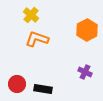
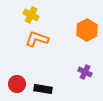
yellow cross: rotated 14 degrees counterclockwise
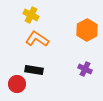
orange L-shape: rotated 15 degrees clockwise
purple cross: moved 3 px up
black rectangle: moved 9 px left, 19 px up
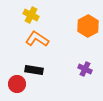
orange hexagon: moved 1 px right, 4 px up
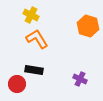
orange hexagon: rotated 15 degrees counterclockwise
orange L-shape: rotated 25 degrees clockwise
purple cross: moved 5 px left, 10 px down
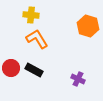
yellow cross: rotated 21 degrees counterclockwise
black rectangle: rotated 18 degrees clockwise
purple cross: moved 2 px left
red circle: moved 6 px left, 16 px up
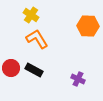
yellow cross: rotated 28 degrees clockwise
orange hexagon: rotated 15 degrees counterclockwise
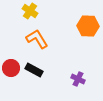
yellow cross: moved 1 px left, 4 px up
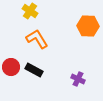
red circle: moved 1 px up
